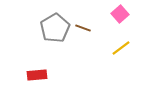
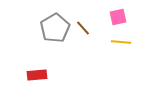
pink square: moved 2 px left, 3 px down; rotated 30 degrees clockwise
brown line: rotated 28 degrees clockwise
yellow line: moved 6 px up; rotated 42 degrees clockwise
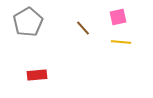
gray pentagon: moved 27 px left, 6 px up
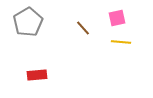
pink square: moved 1 px left, 1 px down
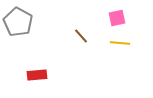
gray pentagon: moved 10 px left; rotated 12 degrees counterclockwise
brown line: moved 2 px left, 8 px down
yellow line: moved 1 px left, 1 px down
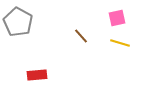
yellow line: rotated 12 degrees clockwise
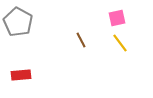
brown line: moved 4 px down; rotated 14 degrees clockwise
yellow line: rotated 36 degrees clockwise
red rectangle: moved 16 px left
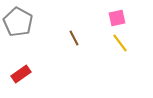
brown line: moved 7 px left, 2 px up
red rectangle: moved 1 px up; rotated 30 degrees counterclockwise
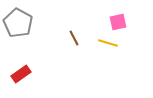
pink square: moved 1 px right, 4 px down
gray pentagon: moved 1 px down
yellow line: moved 12 px left; rotated 36 degrees counterclockwise
